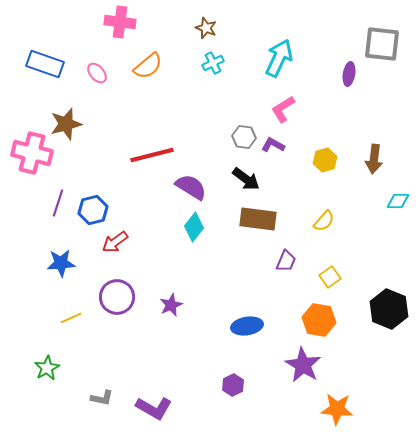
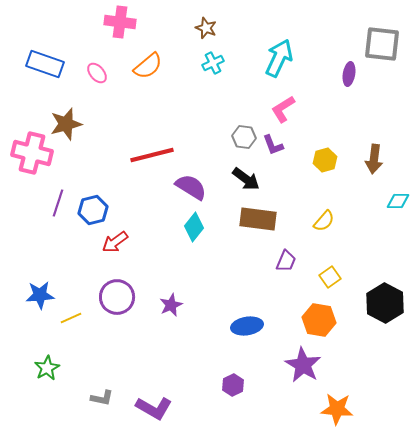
purple L-shape at (273, 145): rotated 140 degrees counterclockwise
blue star at (61, 263): moved 21 px left, 32 px down
black hexagon at (389, 309): moved 4 px left, 6 px up; rotated 6 degrees clockwise
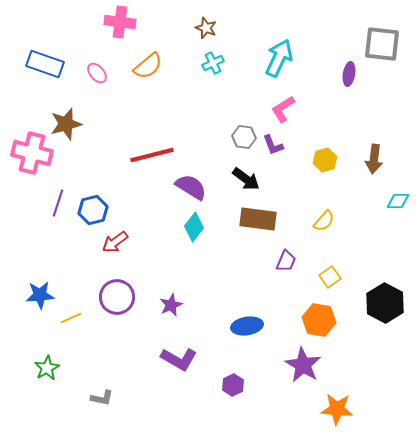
purple L-shape at (154, 408): moved 25 px right, 49 px up
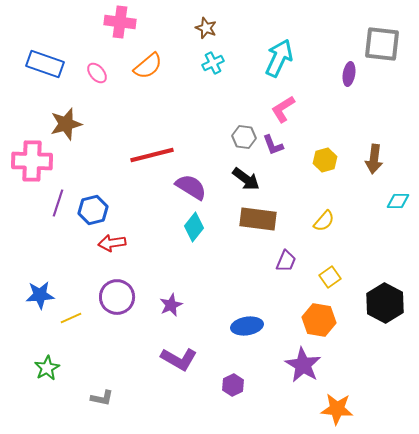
pink cross at (32, 153): moved 8 px down; rotated 12 degrees counterclockwise
red arrow at (115, 242): moved 3 px left, 1 px down; rotated 28 degrees clockwise
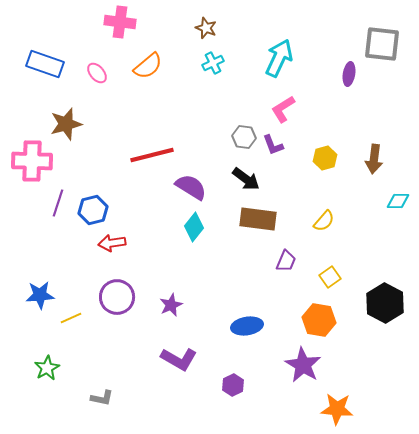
yellow hexagon at (325, 160): moved 2 px up
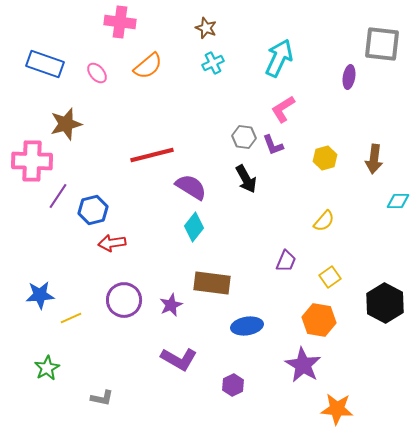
purple ellipse at (349, 74): moved 3 px down
black arrow at (246, 179): rotated 24 degrees clockwise
purple line at (58, 203): moved 7 px up; rotated 16 degrees clockwise
brown rectangle at (258, 219): moved 46 px left, 64 px down
purple circle at (117, 297): moved 7 px right, 3 px down
